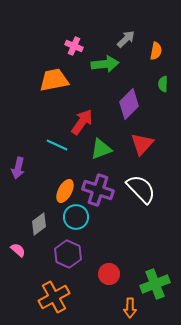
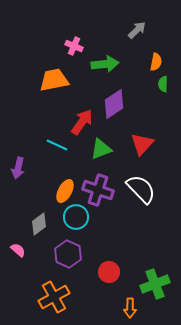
gray arrow: moved 11 px right, 9 px up
orange semicircle: moved 11 px down
purple diamond: moved 15 px left; rotated 12 degrees clockwise
red circle: moved 2 px up
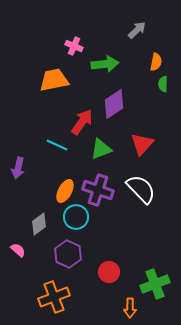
orange cross: rotated 8 degrees clockwise
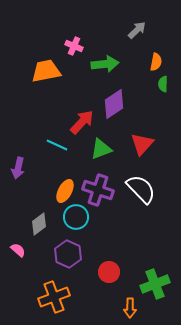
orange trapezoid: moved 8 px left, 9 px up
red arrow: rotated 8 degrees clockwise
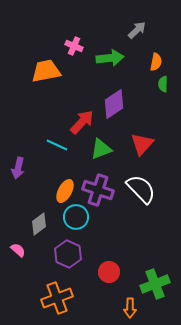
green arrow: moved 5 px right, 6 px up
orange cross: moved 3 px right, 1 px down
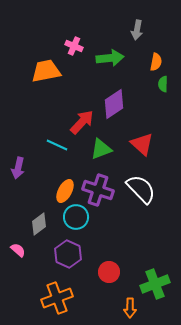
gray arrow: rotated 144 degrees clockwise
red triangle: rotated 30 degrees counterclockwise
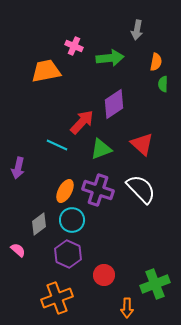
cyan circle: moved 4 px left, 3 px down
red circle: moved 5 px left, 3 px down
orange arrow: moved 3 px left
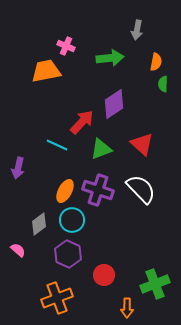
pink cross: moved 8 px left
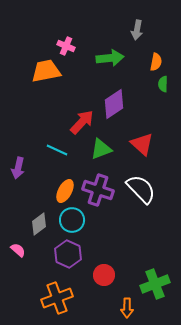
cyan line: moved 5 px down
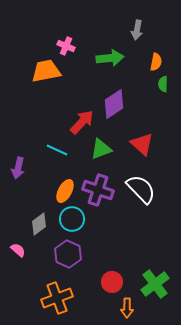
cyan circle: moved 1 px up
red circle: moved 8 px right, 7 px down
green cross: rotated 16 degrees counterclockwise
